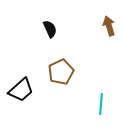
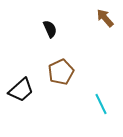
brown arrow: moved 4 px left, 8 px up; rotated 24 degrees counterclockwise
cyan line: rotated 30 degrees counterclockwise
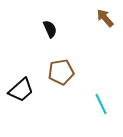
brown pentagon: rotated 15 degrees clockwise
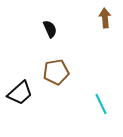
brown arrow: rotated 36 degrees clockwise
brown pentagon: moved 5 px left
black trapezoid: moved 1 px left, 3 px down
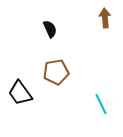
black trapezoid: rotated 96 degrees clockwise
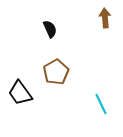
brown pentagon: rotated 20 degrees counterclockwise
